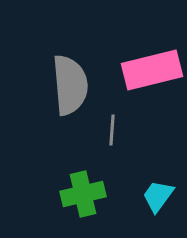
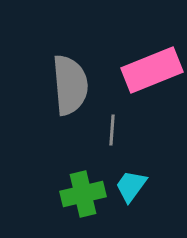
pink rectangle: rotated 8 degrees counterclockwise
cyan trapezoid: moved 27 px left, 10 px up
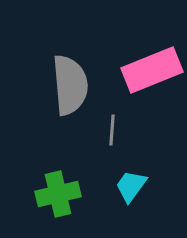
green cross: moved 25 px left
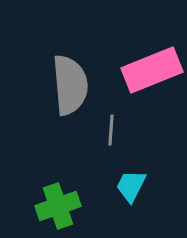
gray line: moved 1 px left
cyan trapezoid: rotated 9 degrees counterclockwise
green cross: moved 12 px down; rotated 6 degrees counterclockwise
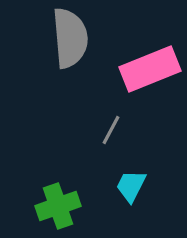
pink rectangle: moved 2 px left, 1 px up
gray semicircle: moved 47 px up
gray line: rotated 24 degrees clockwise
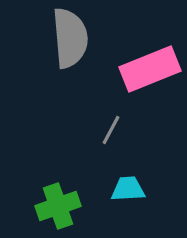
cyan trapezoid: moved 3 px left, 3 px down; rotated 60 degrees clockwise
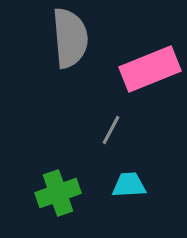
cyan trapezoid: moved 1 px right, 4 px up
green cross: moved 13 px up
